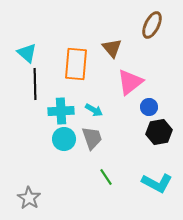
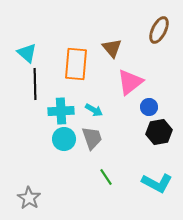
brown ellipse: moved 7 px right, 5 px down
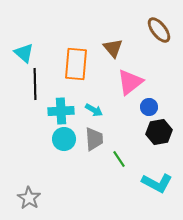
brown ellipse: rotated 64 degrees counterclockwise
brown triangle: moved 1 px right
cyan triangle: moved 3 px left
gray trapezoid: moved 2 px right, 1 px down; rotated 15 degrees clockwise
green line: moved 13 px right, 18 px up
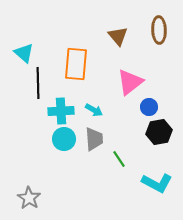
brown ellipse: rotated 36 degrees clockwise
brown triangle: moved 5 px right, 12 px up
black line: moved 3 px right, 1 px up
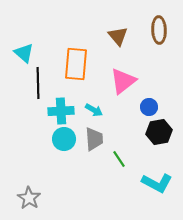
pink triangle: moved 7 px left, 1 px up
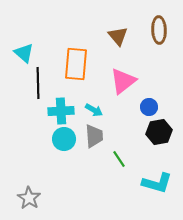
gray trapezoid: moved 3 px up
cyan L-shape: rotated 12 degrees counterclockwise
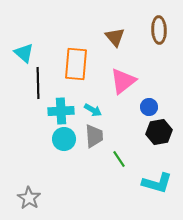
brown triangle: moved 3 px left, 1 px down
cyan arrow: moved 1 px left
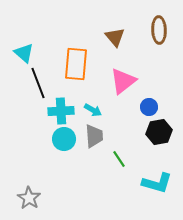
black line: rotated 20 degrees counterclockwise
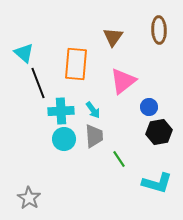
brown triangle: moved 2 px left; rotated 15 degrees clockwise
cyan arrow: rotated 24 degrees clockwise
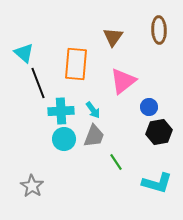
gray trapezoid: rotated 25 degrees clockwise
green line: moved 3 px left, 3 px down
gray star: moved 3 px right, 12 px up
